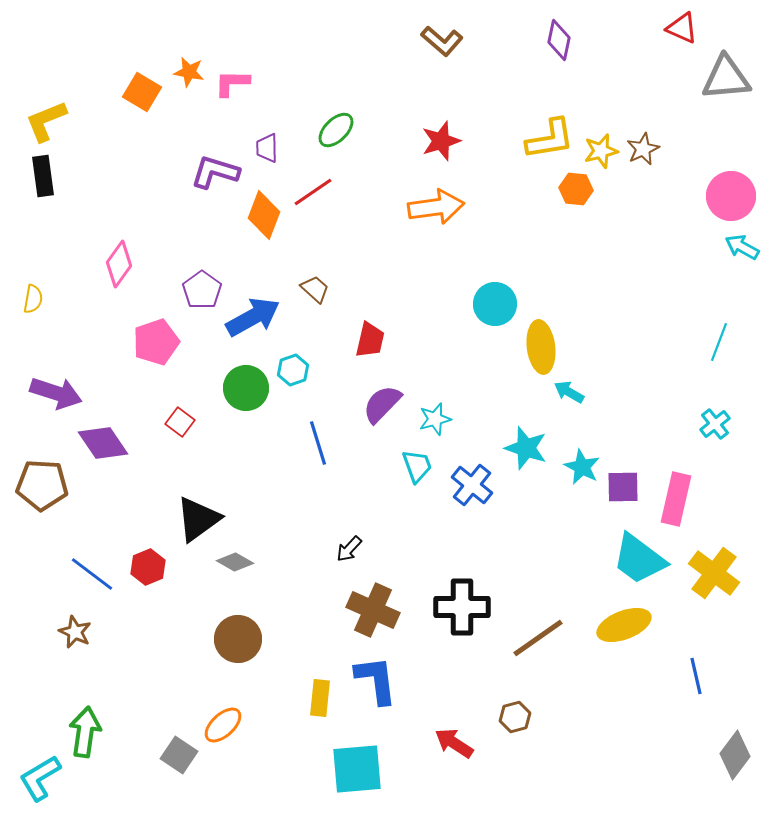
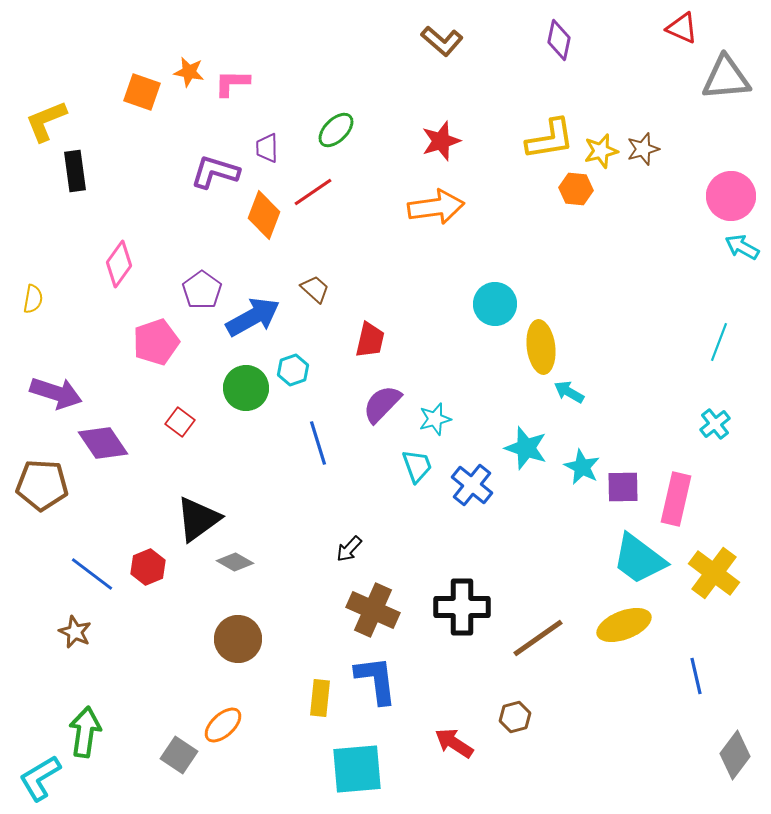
orange square at (142, 92): rotated 12 degrees counterclockwise
brown star at (643, 149): rotated 8 degrees clockwise
black rectangle at (43, 176): moved 32 px right, 5 px up
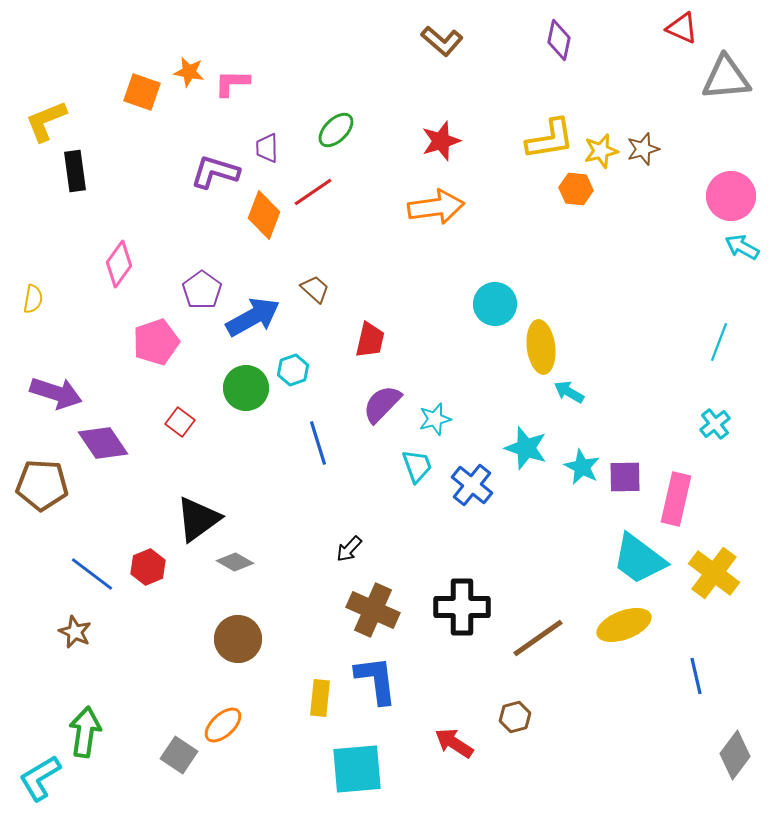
purple square at (623, 487): moved 2 px right, 10 px up
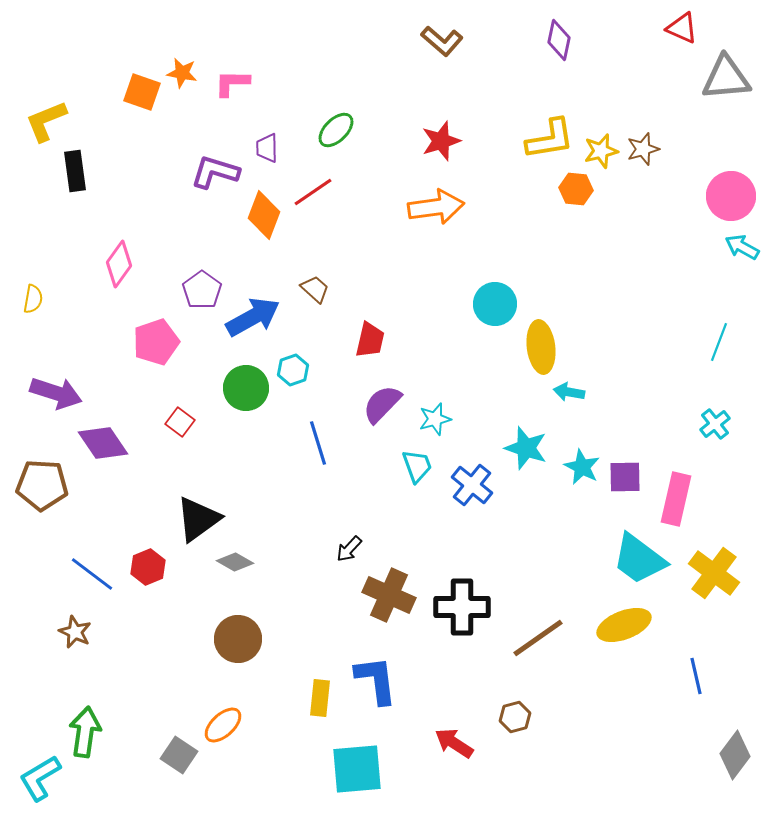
orange star at (189, 72): moved 7 px left, 1 px down
cyan arrow at (569, 392): rotated 20 degrees counterclockwise
brown cross at (373, 610): moved 16 px right, 15 px up
